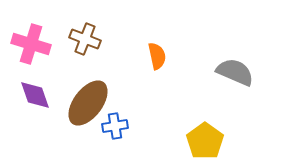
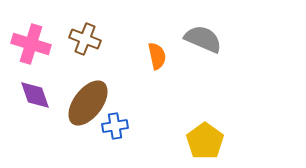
gray semicircle: moved 32 px left, 33 px up
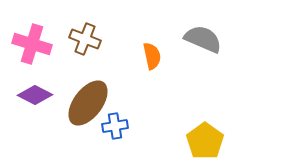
pink cross: moved 1 px right
orange semicircle: moved 5 px left
purple diamond: rotated 44 degrees counterclockwise
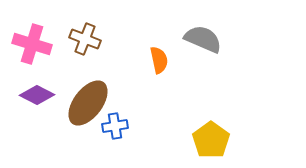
orange semicircle: moved 7 px right, 4 px down
purple diamond: moved 2 px right
yellow pentagon: moved 6 px right, 1 px up
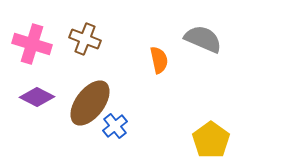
purple diamond: moved 2 px down
brown ellipse: moved 2 px right
blue cross: rotated 30 degrees counterclockwise
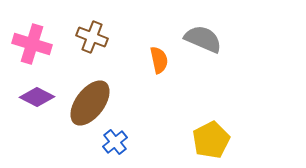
brown cross: moved 7 px right, 2 px up
blue cross: moved 16 px down
yellow pentagon: rotated 9 degrees clockwise
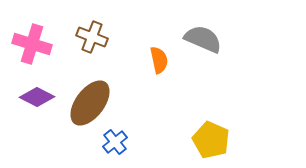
yellow pentagon: rotated 21 degrees counterclockwise
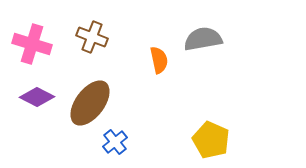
gray semicircle: rotated 33 degrees counterclockwise
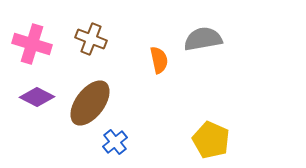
brown cross: moved 1 px left, 2 px down
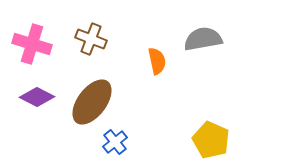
orange semicircle: moved 2 px left, 1 px down
brown ellipse: moved 2 px right, 1 px up
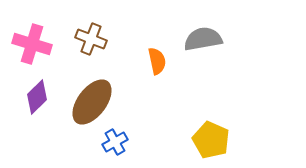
purple diamond: rotated 72 degrees counterclockwise
blue cross: rotated 10 degrees clockwise
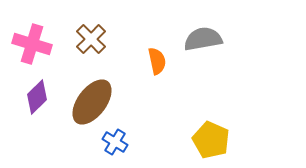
brown cross: rotated 24 degrees clockwise
blue cross: rotated 30 degrees counterclockwise
